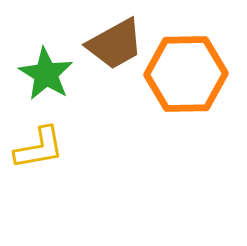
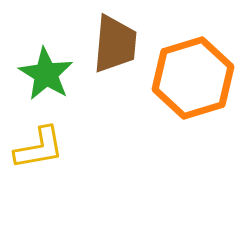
brown trapezoid: rotated 56 degrees counterclockwise
orange hexagon: moved 7 px right, 4 px down; rotated 16 degrees counterclockwise
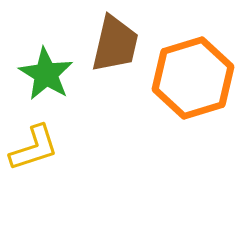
brown trapezoid: rotated 8 degrees clockwise
yellow L-shape: moved 5 px left; rotated 8 degrees counterclockwise
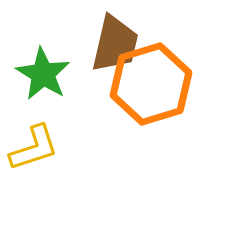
green star: moved 3 px left
orange hexagon: moved 42 px left, 6 px down
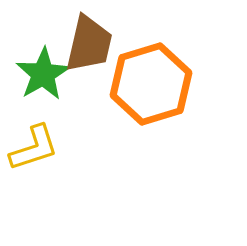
brown trapezoid: moved 26 px left
green star: rotated 10 degrees clockwise
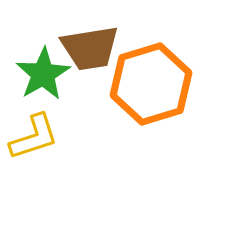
brown trapezoid: moved 1 px right, 4 px down; rotated 68 degrees clockwise
yellow L-shape: moved 11 px up
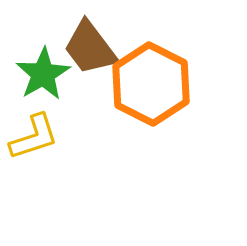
brown trapezoid: rotated 62 degrees clockwise
orange hexagon: rotated 16 degrees counterclockwise
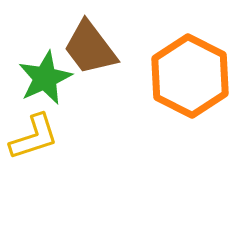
green star: moved 2 px right, 4 px down; rotated 6 degrees clockwise
orange hexagon: moved 39 px right, 8 px up
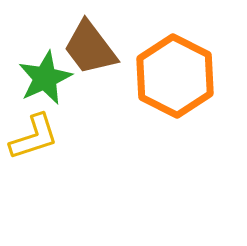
orange hexagon: moved 15 px left
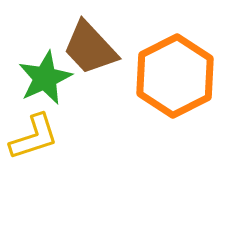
brown trapezoid: rotated 6 degrees counterclockwise
orange hexagon: rotated 6 degrees clockwise
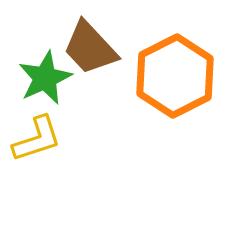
yellow L-shape: moved 3 px right, 2 px down
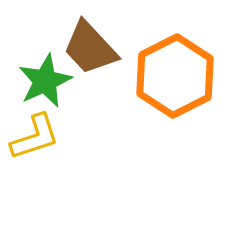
green star: moved 3 px down
yellow L-shape: moved 2 px left, 2 px up
